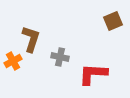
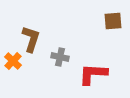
brown square: rotated 18 degrees clockwise
orange cross: rotated 18 degrees counterclockwise
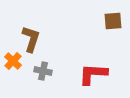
gray cross: moved 17 px left, 14 px down
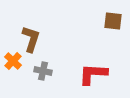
brown square: rotated 12 degrees clockwise
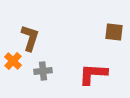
brown square: moved 1 px right, 11 px down
brown L-shape: moved 1 px left, 1 px up
gray cross: rotated 18 degrees counterclockwise
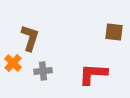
orange cross: moved 2 px down
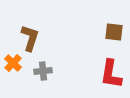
red L-shape: moved 18 px right; rotated 84 degrees counterclockwise
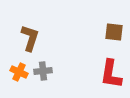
orange cross: moved 6 px right, 9 px down; rotated 18 degrees counterclockwise
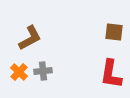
brown L-shape: rotated 44 degrees clockwise
orange cross: rotated 18 degrees clockwise
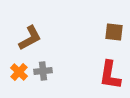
red L-shape: moved 1 px left, 1 px down
